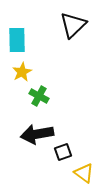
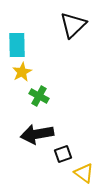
cyan rectangle: moved 5 px down
black square: moved 2 px down
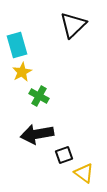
cyan rectangle: rotated 15 degrees counterclockwise
black square: moved 1 px right, 1 px down
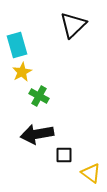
black square: rotated 18 degrees clockwise
yellow triangle: moved 7 px right
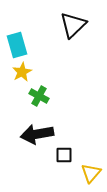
yellow triangle: rotated 35 degrees clockwise
